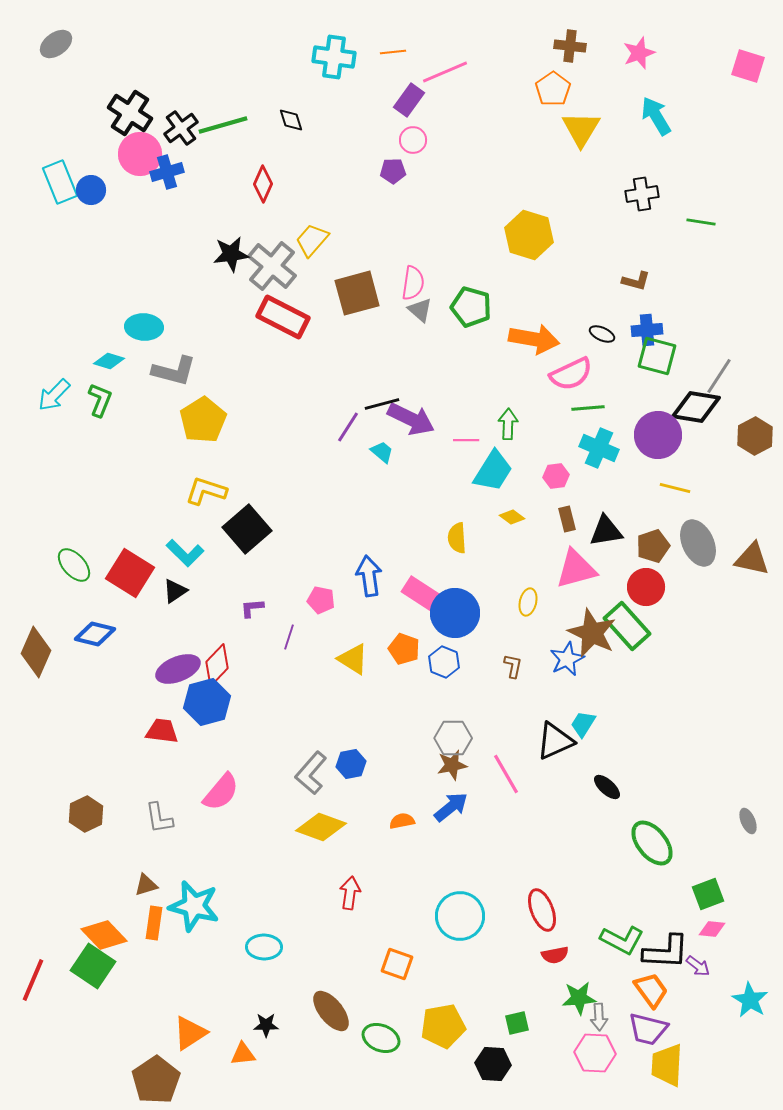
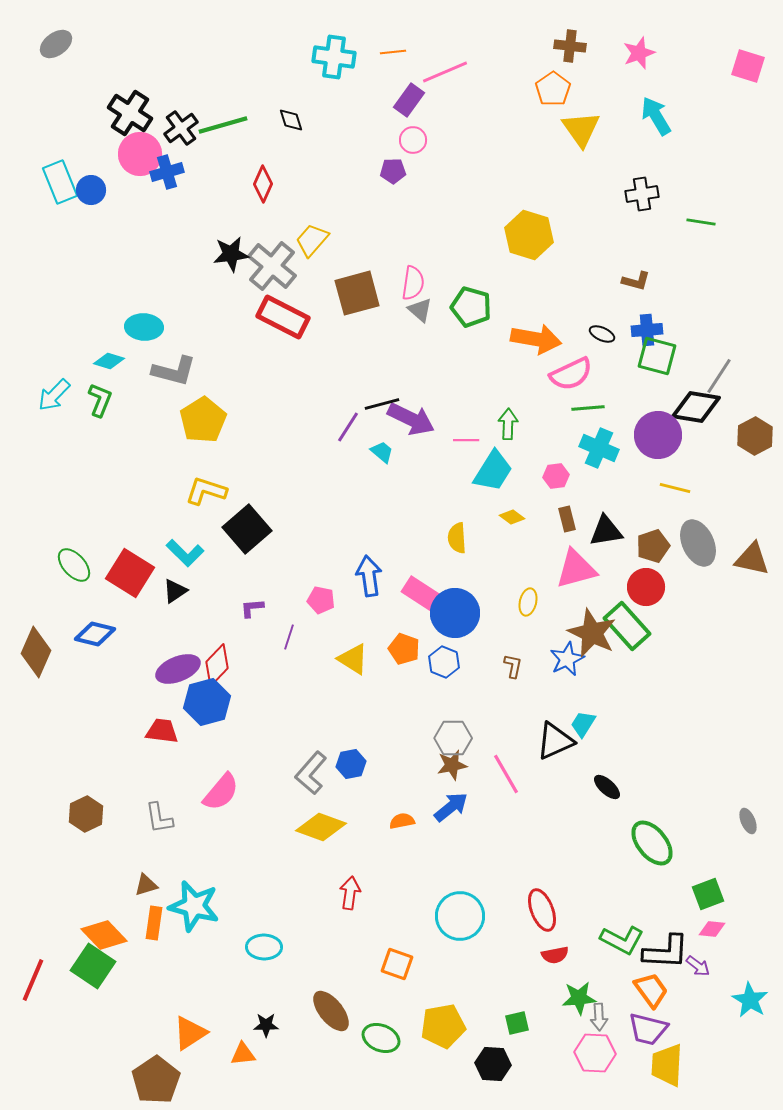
yellow triangle at (581, 129): rotated 6 degrees counterclockwise
orange arrow at (534, 339): moved 2 px right
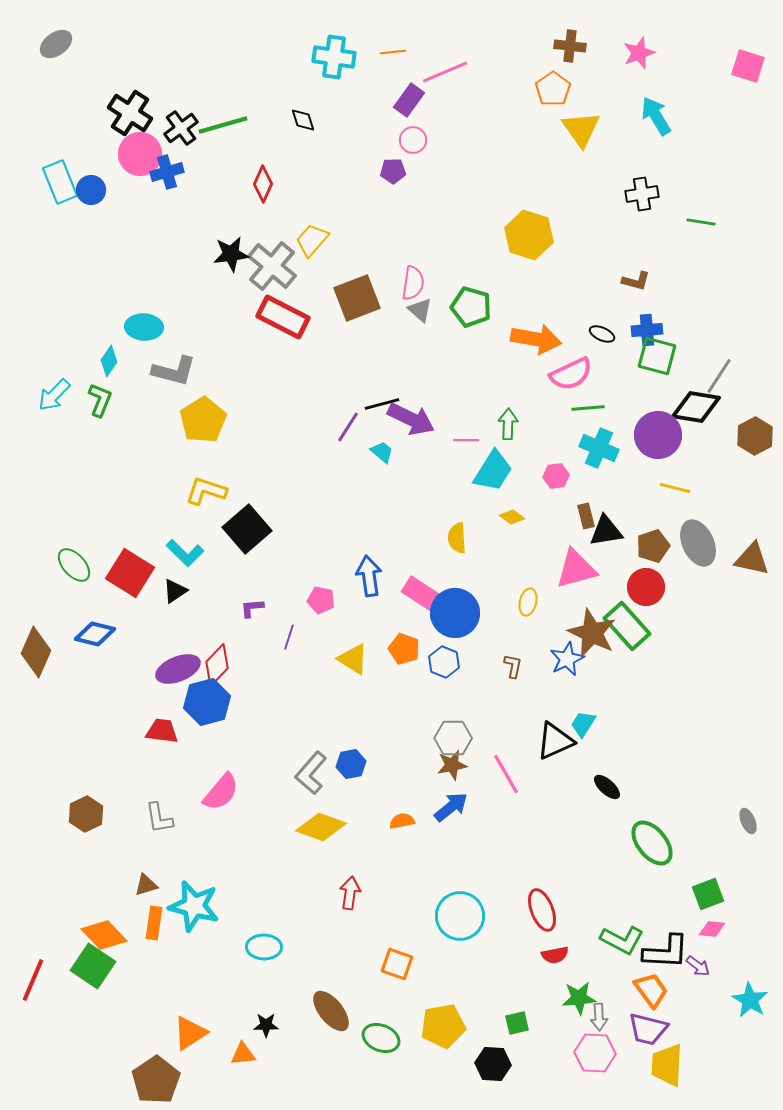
black diamond at (291, 120): moved 12 px right
brown square at (357, 293): moved 5 px down; rotated 6 degrees counterclockwise
cyan diamond at (109, 361): rotated 72 degrees counterclockwise
brown rectangle at (567, 519): moved 19 px right, 3 px up
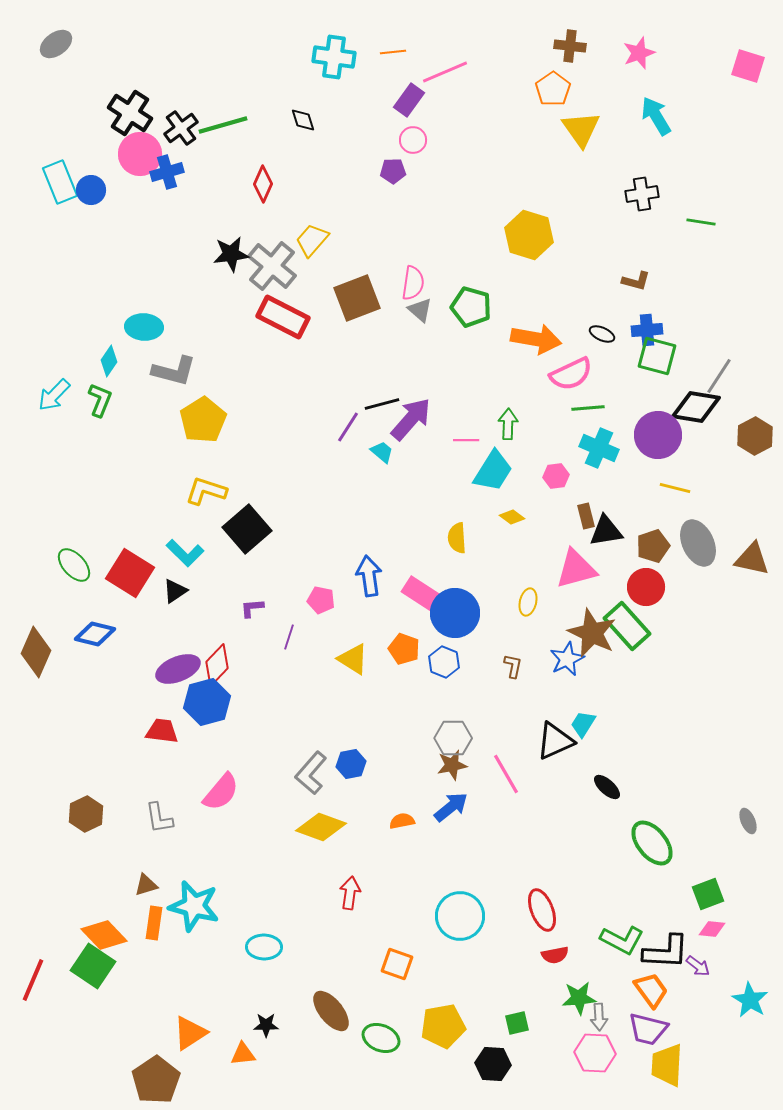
purple arrow at (411, 419): rotated 75 degrees counterclockwise
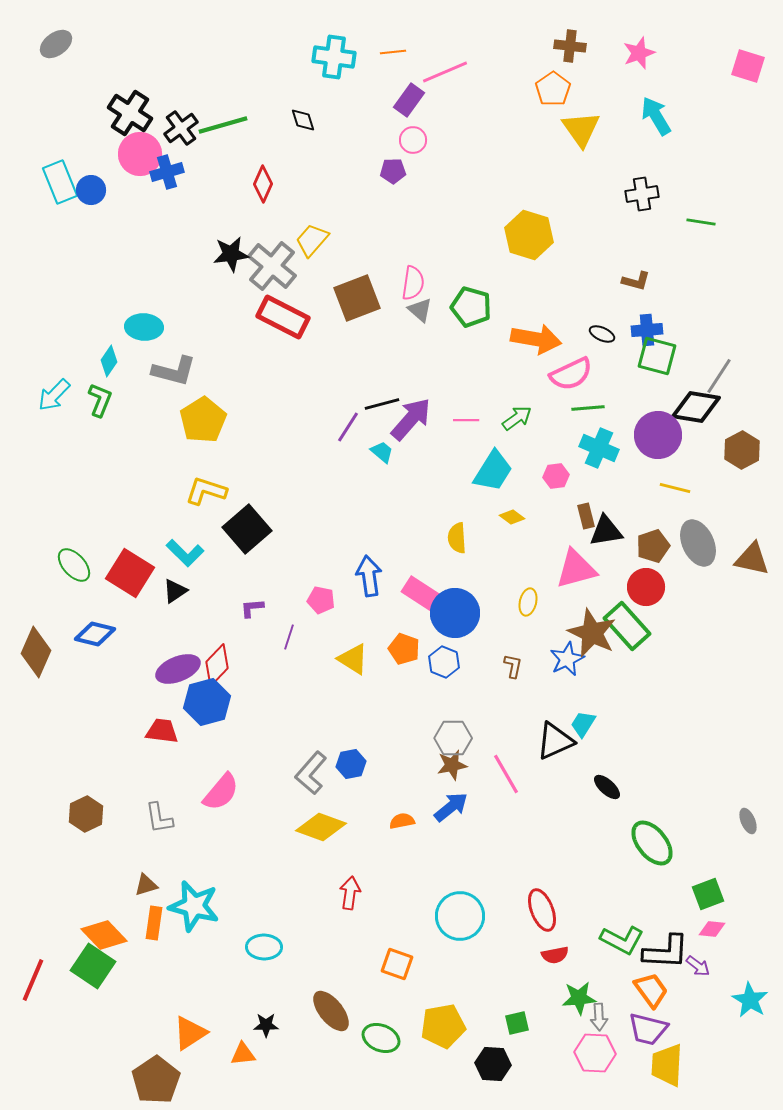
green arrow at (508, 424): moved 9 px right, 6 px up; rotated 52 degrees clockwise
brown hexagon at (755, 436): moved 13 px left, 14 px down
pink line at (466, 440): moved 20 px up
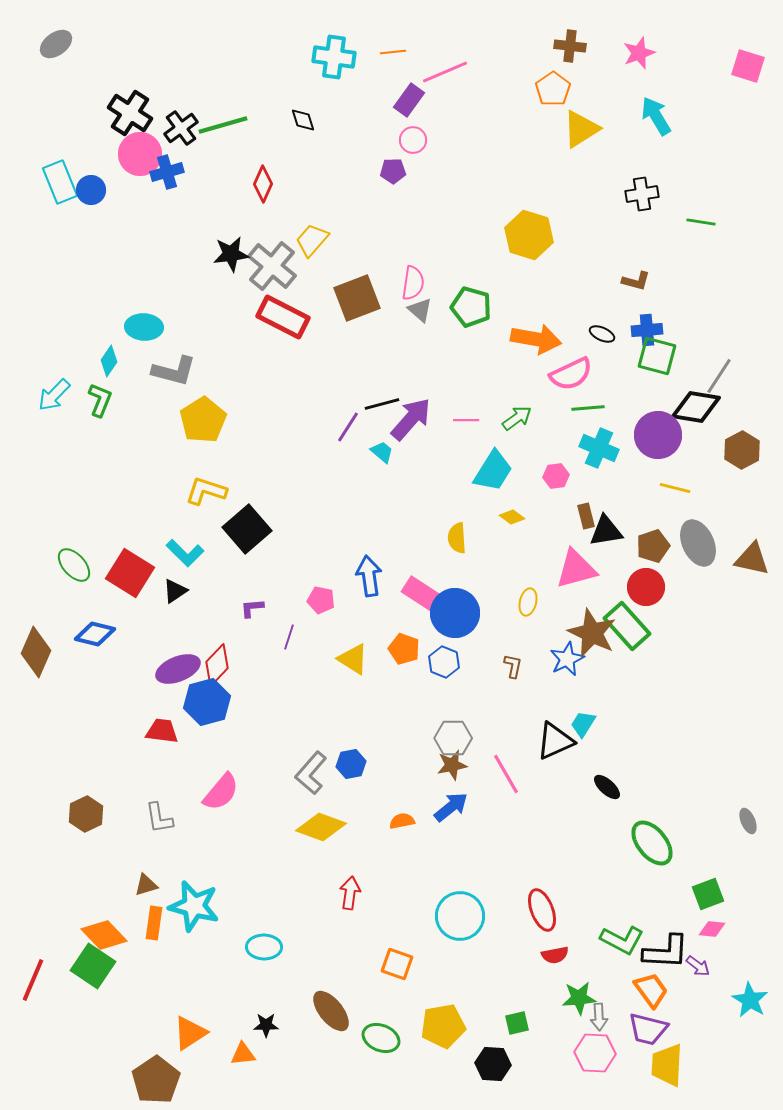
yellow triangle at (581, 129): rotated 33 degrees clockwise
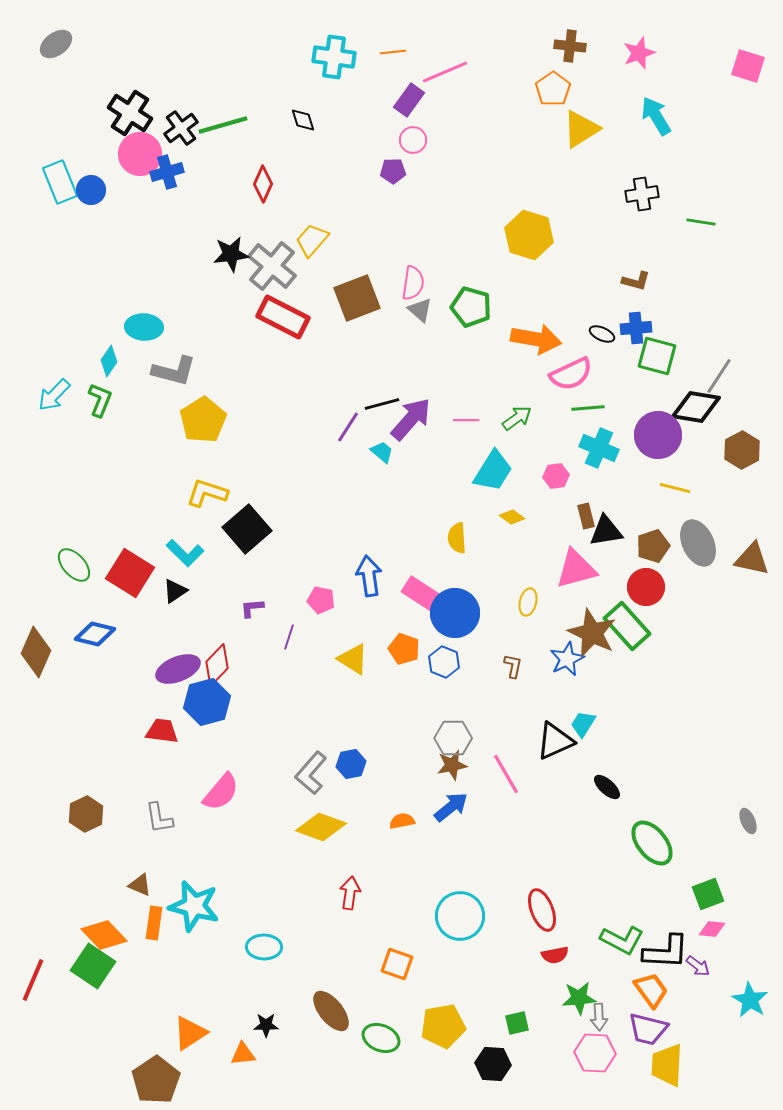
blue cross at (647, 330): moved 11 px left, 2 px up
yellow L-shape at (206, 491): moved 1 px right, 2 px down
brown triangle at (146, 885): moved 6 px left; rotated 40 degrees clockwise
